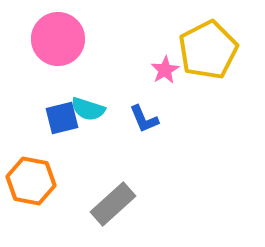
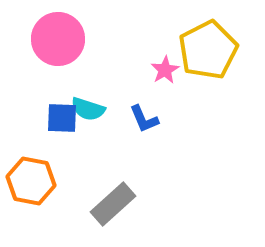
blue square: rotated 16 degrees clockwise
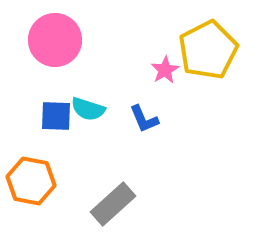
pink circle: moved 3 px left, 1 px down
blue square: moved 6 px left, 2 px up
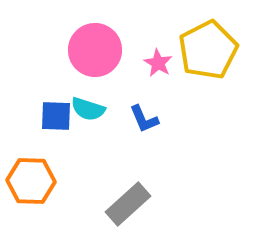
pink circle: moved 40 px right, 10 px down
pink star: moved 7 px left, 7 px up; rotated 12 degrees counterclockwise
orange hexagon: rotated 9 degrees counterclockwise
gray rectangle: moved 15 px right
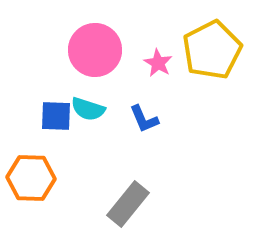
yellow pentagon: moved 4 px right
orange hexagon: moved 3 px up
gray rectangle: rotated 9 degrees counterclockwise
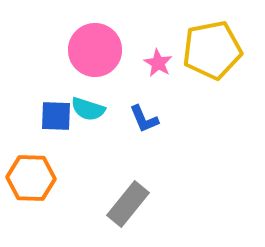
yellow pentagon: rotated 16 degrees clockwise
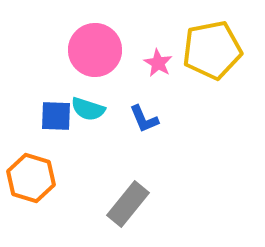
orange hexagon: rotated 15 degrees clockwise
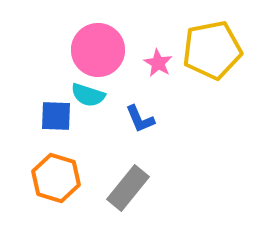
pink circle: moved 3 px right
cyan semicircle: moved 14 px up
blue L-shape: moved 4 px left
orange hexagon: moved 25 px right
gray rectangle: moved 16 px up
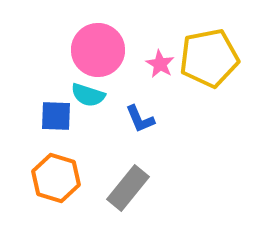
yellow pentagon: moved 3 px left, 8 px down
pink star: moved 2 px right, 1 px down
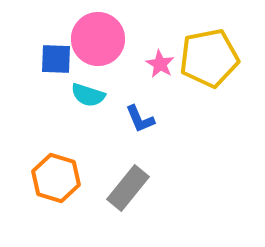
pink circle: moved 11 px up
blue square: moved 57 px up
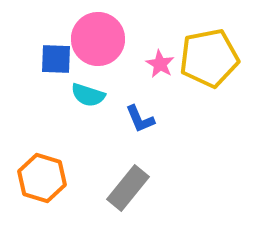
orange hexagon: moved 14 px left
